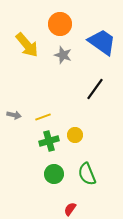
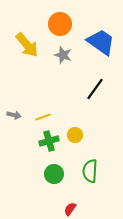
blue trapezoid: moved 1 px left
green semicircle: moved 3 px right, 3 px up; rotated 25 degrees clockwise
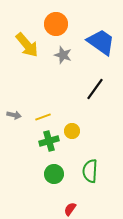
orange circle: moved 4 px left
yellow circle: moved 3 px left, 4 px up
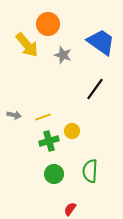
orange circle: moved 8 px left
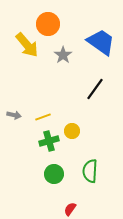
gray star: rotated 18 degrees clockwise
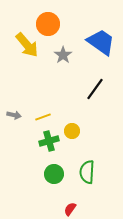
green semicircle: moved 3 px left, 1 px down
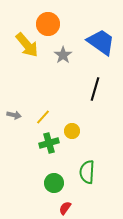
black line: rotated 20 degrees counterclockwise
yellow line: rotated 28 degrees counterclockwise
green cross: moved 2 px down
green circle: moved 9 px down
red semicircle: moved 5 px left, 1 px up
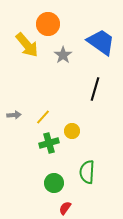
gray arrow: rotated 16 degrees counterclockwise
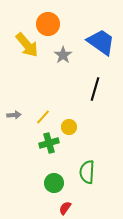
yellow circle: moved 3 px left, 4 px up
